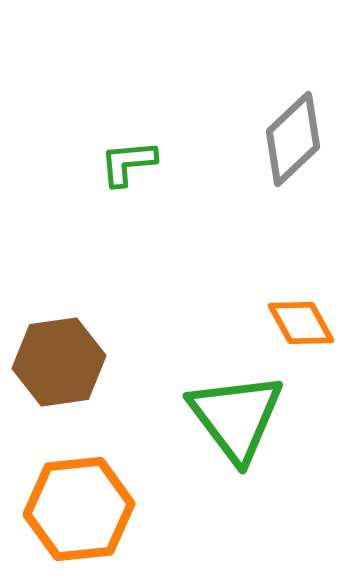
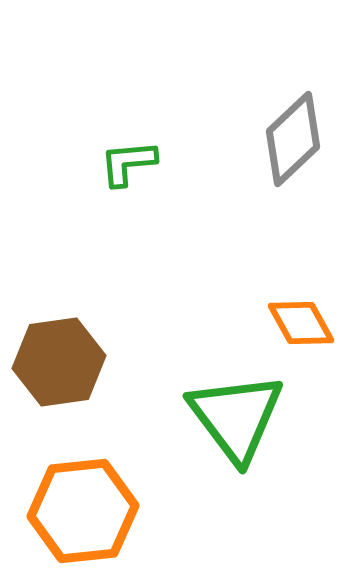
orange hexagon: moved 4 px right, 2 px down
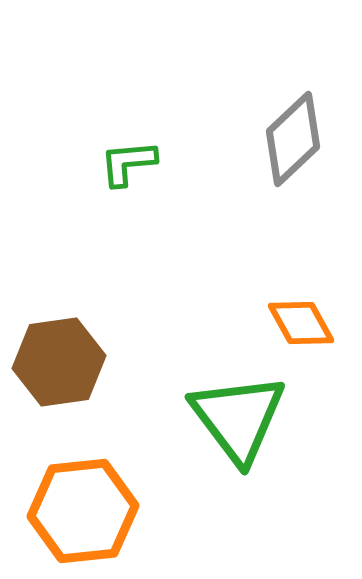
green triangle: moved 2 px right, 1 px down
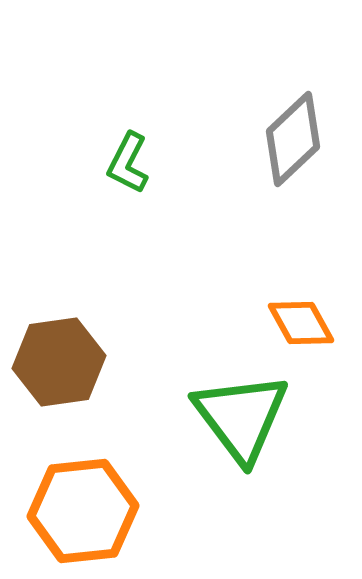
green L-shape: rotated 58 degrees counterclockwise
green triangle: moved 3 px right, 1 px up
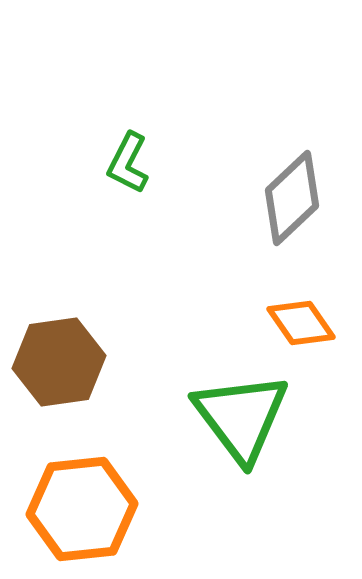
gray diamond: moved 1 px left, 59 px down
orange diamond: rotated 6 degrees counterclockwise
orange hexagon: moved 1 px left, 2 px up
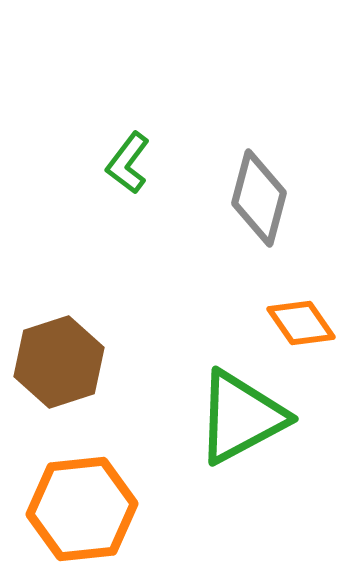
green L-shape: rotated 10 degrees clockwise
gray diamond: moved 33 px left; rotated 32 degrees counterclockwise
brown hexagon: rotated 10 degrees counterclockwise
green triangle: rotated 39 degrees clockwise
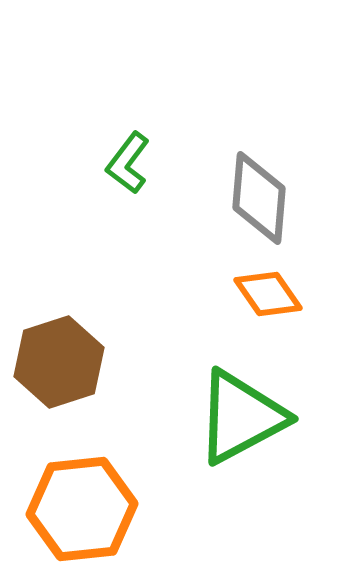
gray diamond: rotated 10 degrees counterclockwise
orange diamond: moved 33 px left, 29 px up
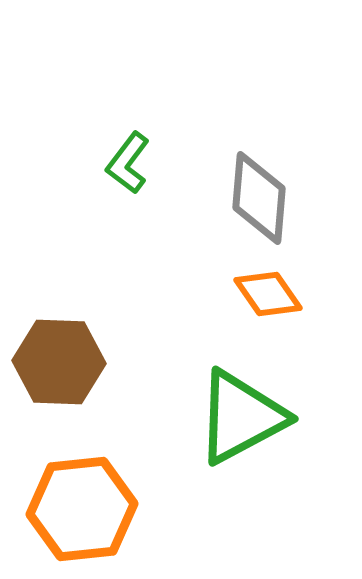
brown hexagon: rotated 20 degrees clockwise
